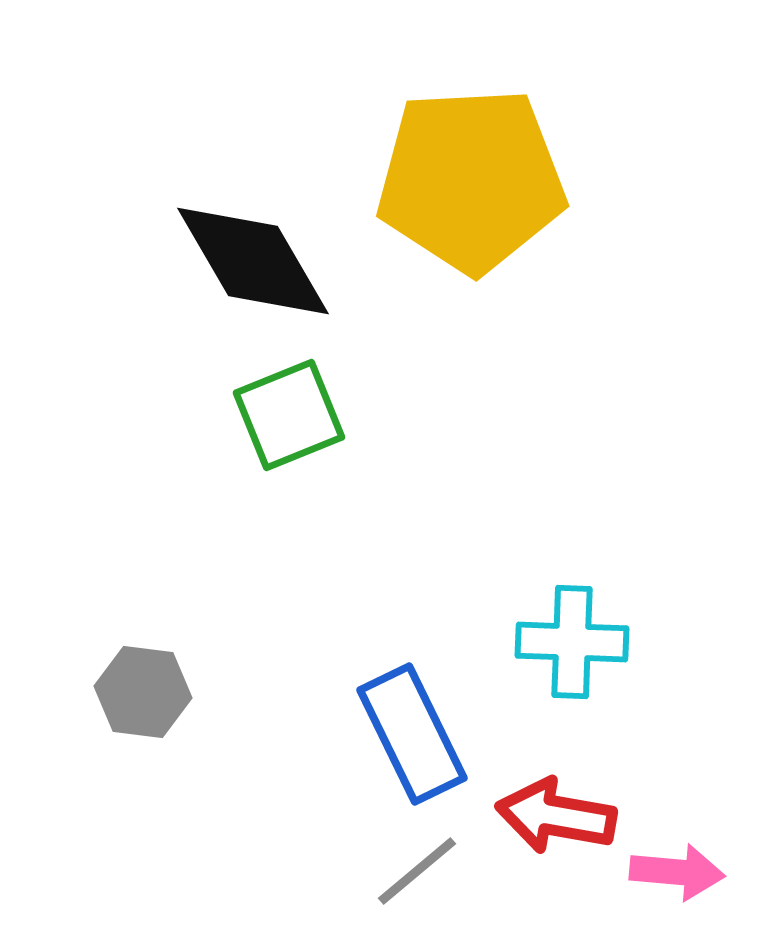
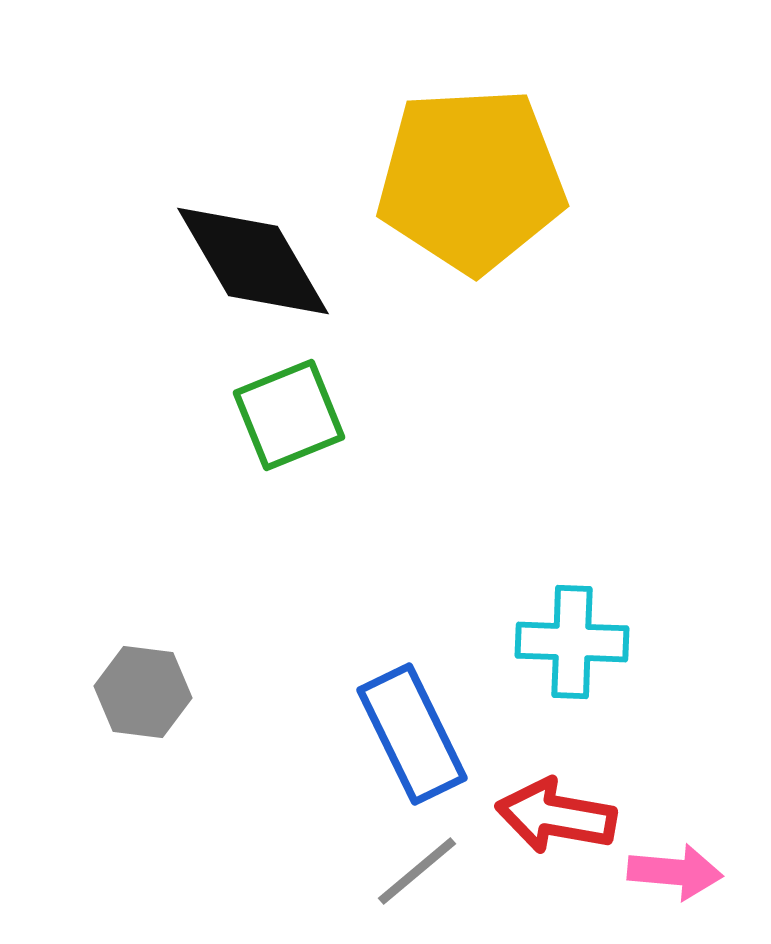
pink arrow: moved 2 px left
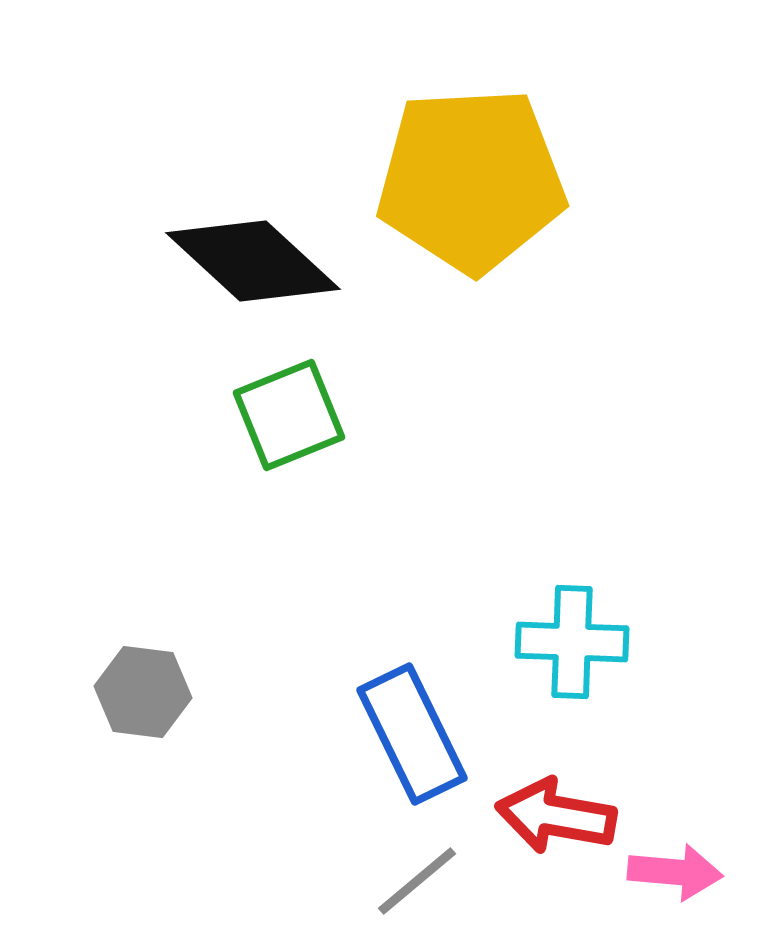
black diamond: rotated 17 degrees counterclockwise
gray line: moved 10 px down
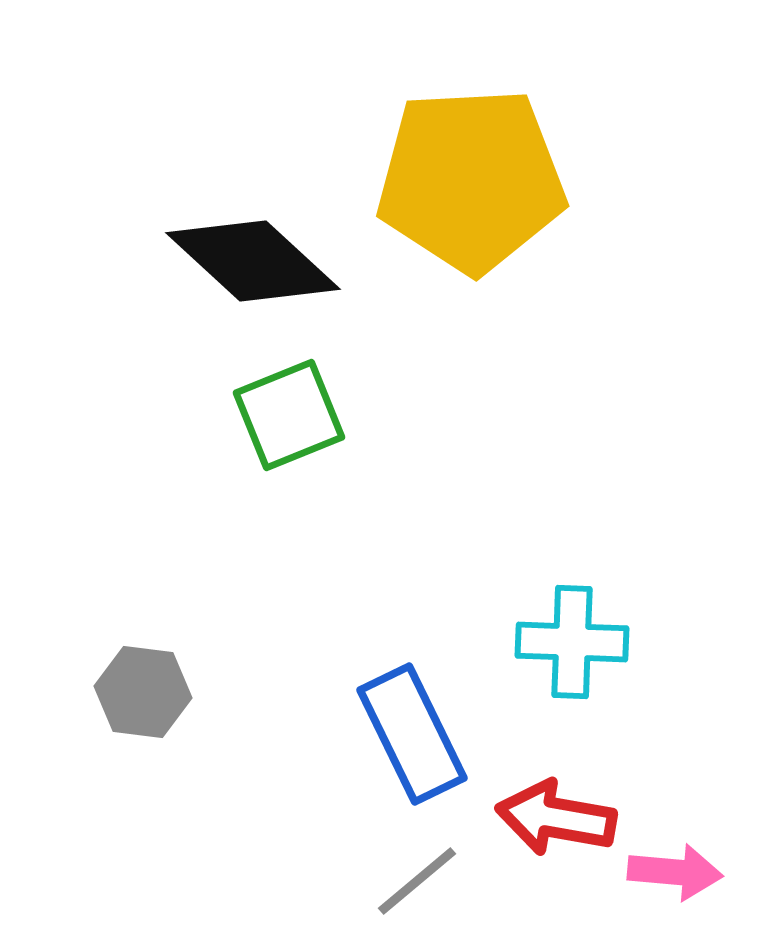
red arrow: moved 2 px down
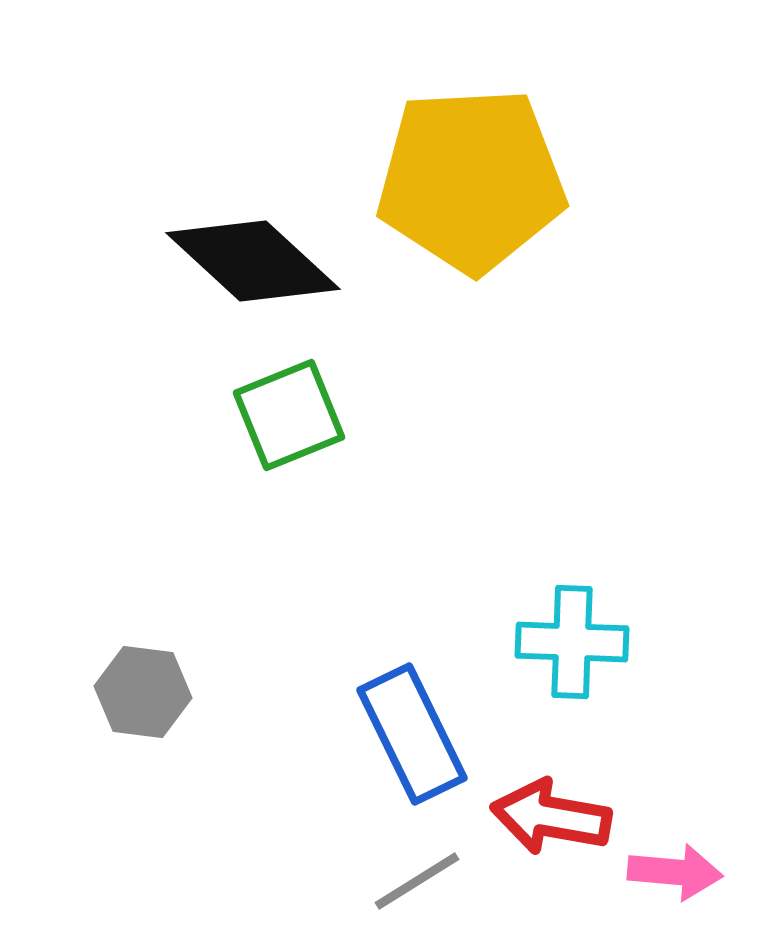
red arrow: moved 5 px left, 1 px up
gray line: rotated 8 degrees clockwise
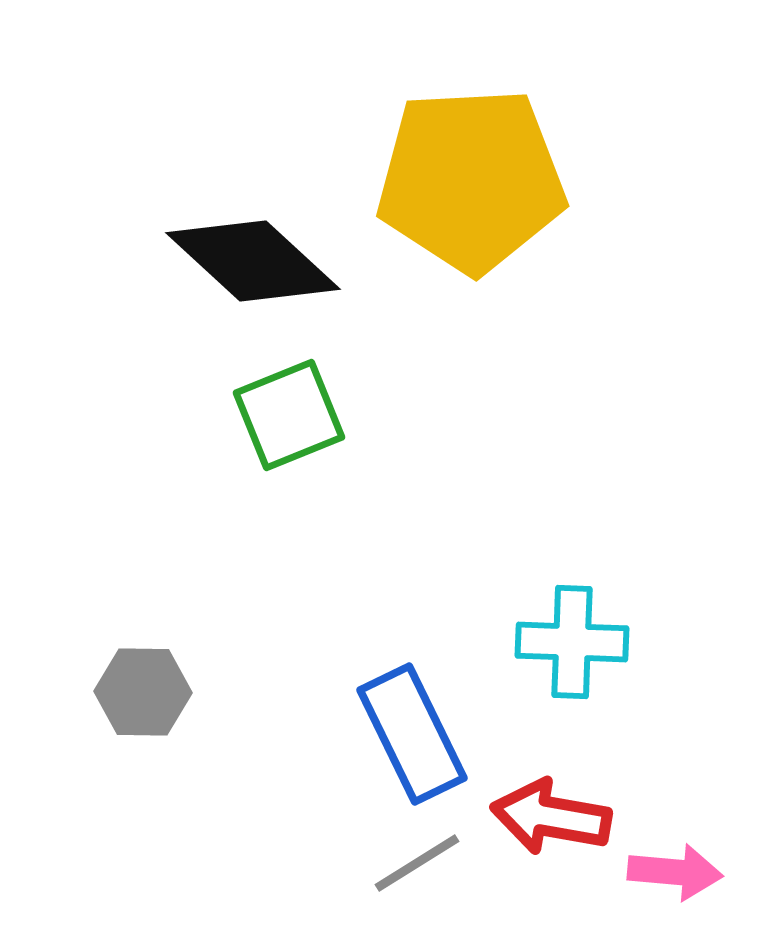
gray hexagon: rotated 6 degrees counterclockwise
gray line: moved 18 px up
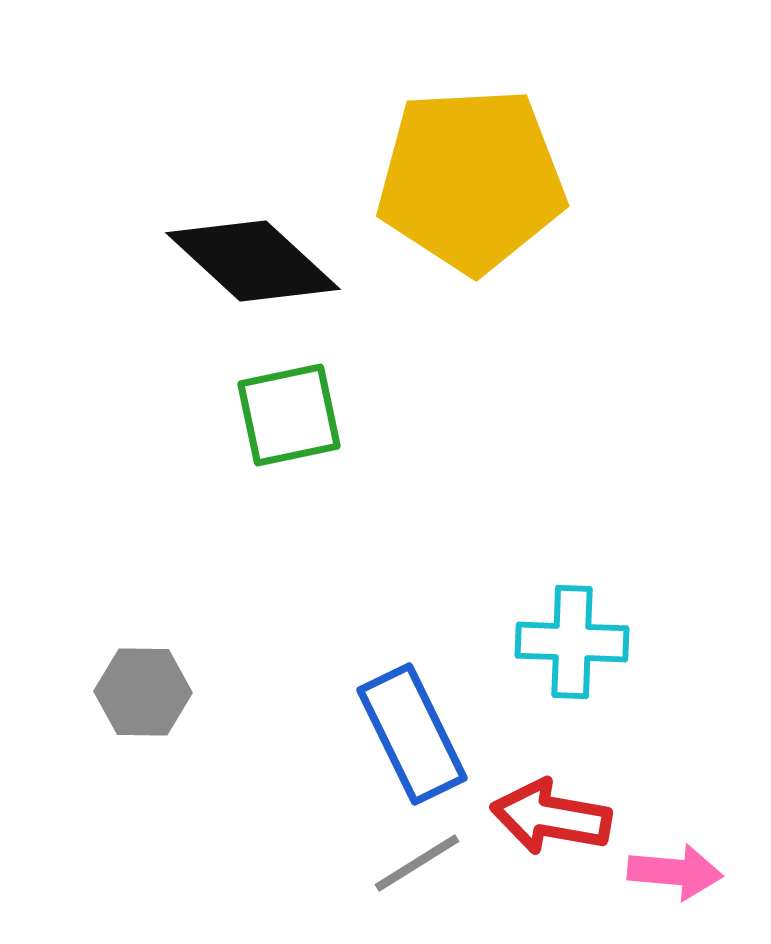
green square: rotated 10 degrees clockwise
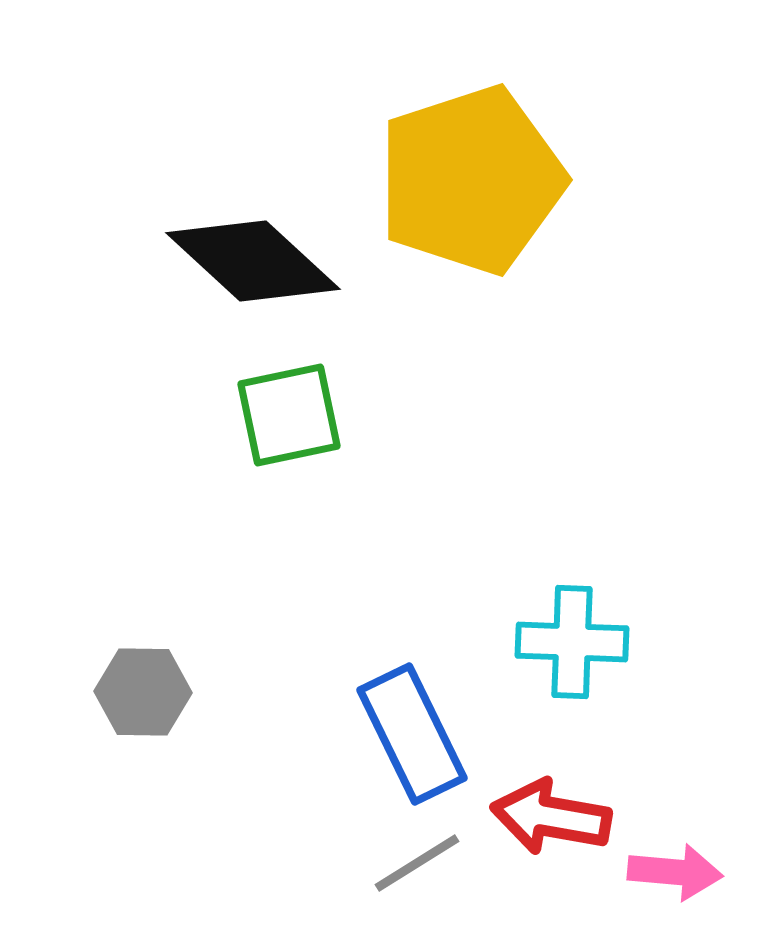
yellow pentagon: rotated 15 degrees counterclockwise
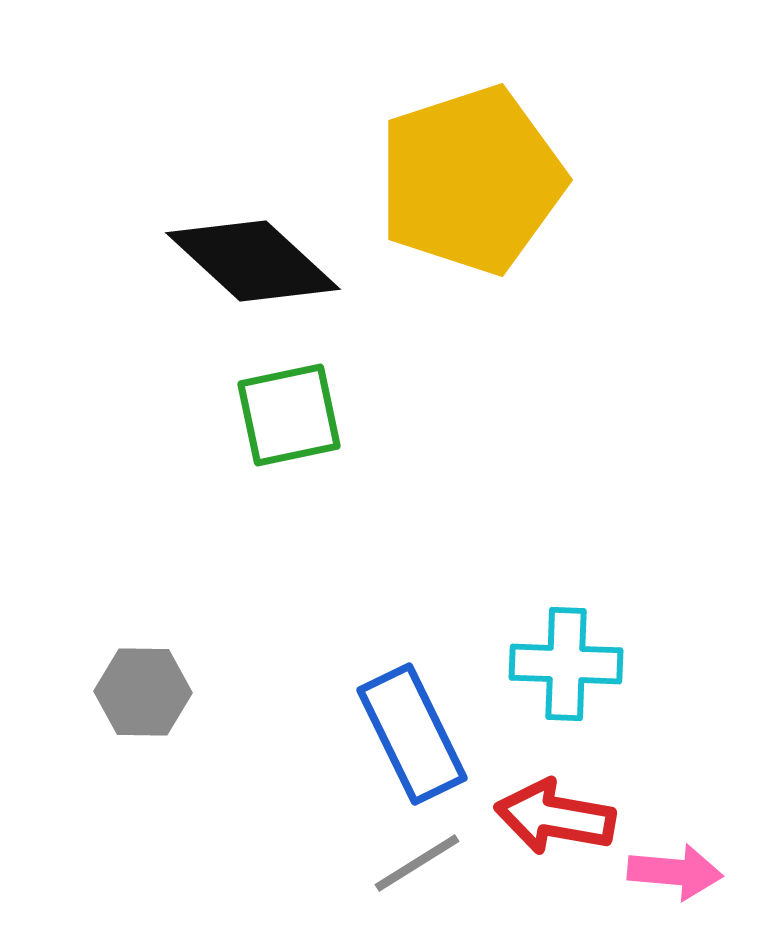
cyan cross: moved 6 px left, 22 px down
red arrow: moved 4 px right
